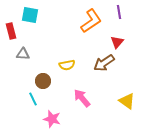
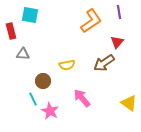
yellow triangle: moved 2 px right, 2 px down
pink star: moved 2 px left, 8 px up; rotated 12 degrees clockwise
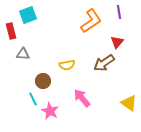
cyan square: moved 2 px left; rotated 30 degrees counterclockwise
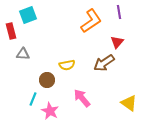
brown circle: moved 4 px right, 1 px up
cyan line: rotated 48 degrees clockwise
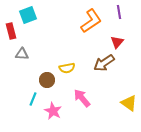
gray triangle: moved 1 px left
yellow semicircle: moved 3 px down
pink star: moved 3 px right
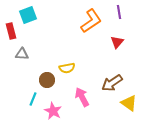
brown arrow: moved 8 px right, 20 px down
pink arrow: moved 1 px up; rotated 12 degrees clockwise
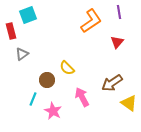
gray triangle: rotated 40 degrees counterclockwise
yellow semicircle: rotated 56 degrees clockwise
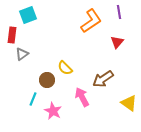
red rectangle: moved 1 px right, 4 px down; rotated 21 degrees clockwise
yellow semicircle: moved 2 px left
brown arrow: moved 9 px left, 4 px up
